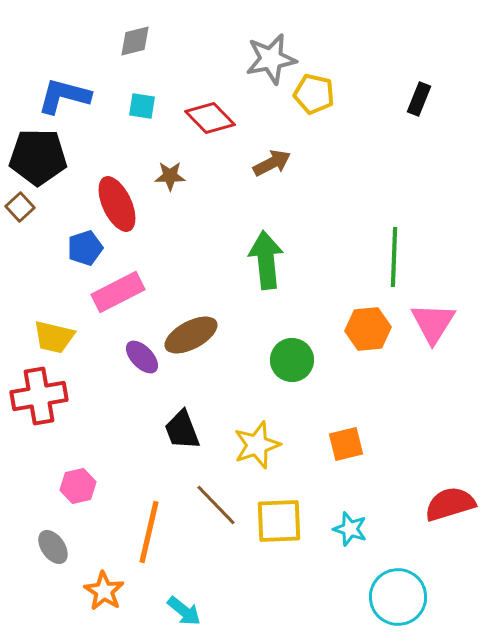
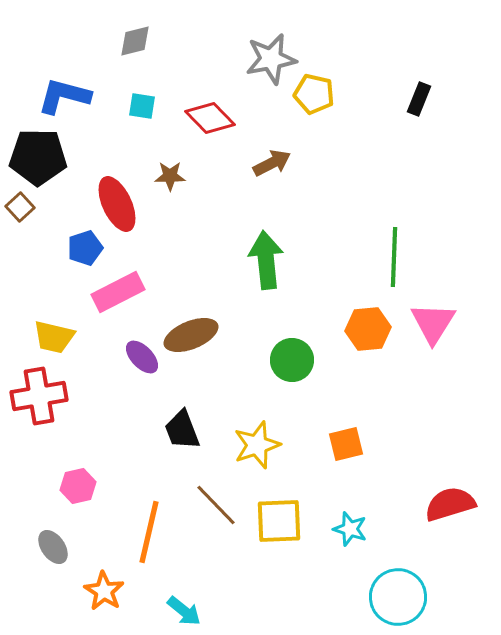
brown ellipse: rotated 6 degrees clockwise
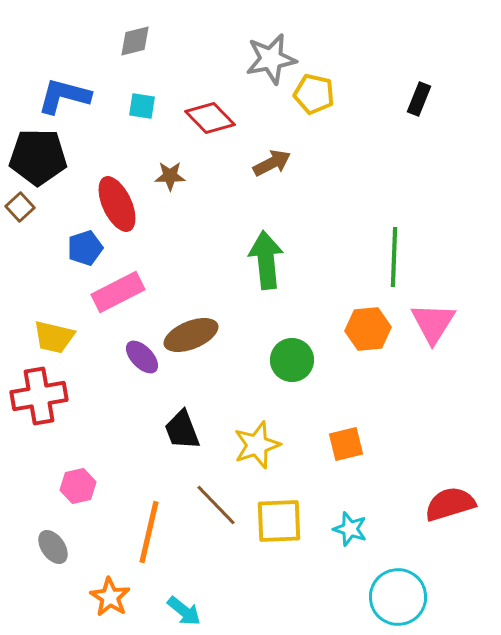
orange star: moved 6 px right, 6 px down
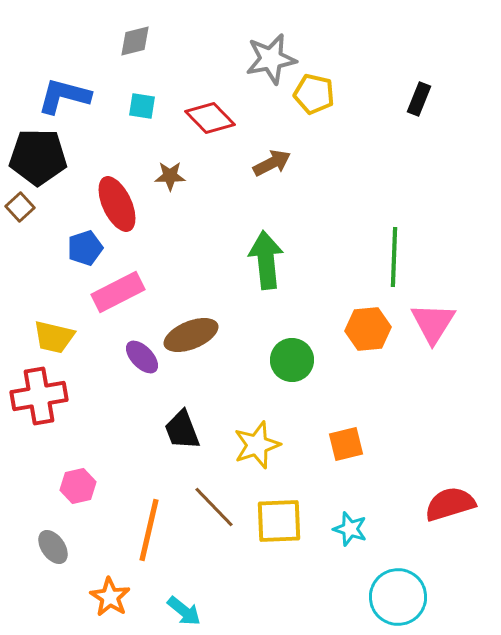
brown line: moved 2 px left, 2 px down
orange line: moved 2 px up
